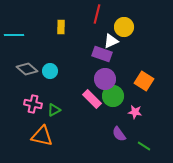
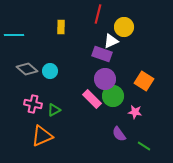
red line: moved 1 px right
orange triangle: rotated 35 degrees counterclockwise
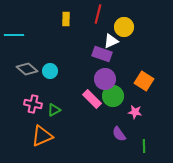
yellow rectangle: moved 5 px right, 8 px up
green line: rotated 56 degrees clockwise
